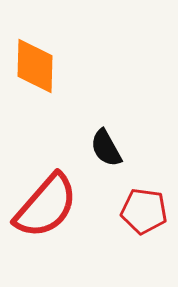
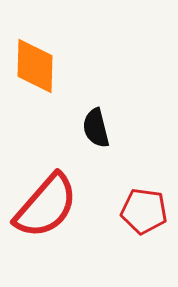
black semicircle: moved 10 px left, 20 px up; rotated 15 degrees clockwise
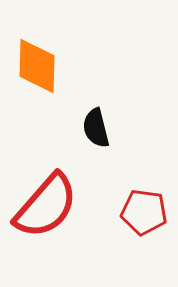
orange diamond: moved 2 px right
red pentagon: moved 1 px down
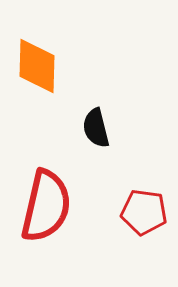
red semicircle: rotated 28 degrees counterclockwise
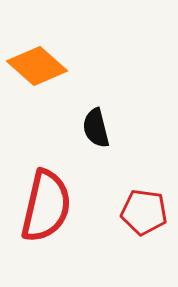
orange diamond: rotated 50 degrees counterclockwise
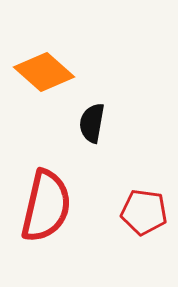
orange diamond: moved 7 px right, 6 px down
black semicircle: moved 4 px left, 5 px up; rotated 24 degrees clockwise
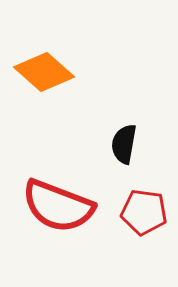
black semicircle: moved 32 px right, 21 px down
red semicircle: moved 12 px right; rotated 98 degrees clockwise
